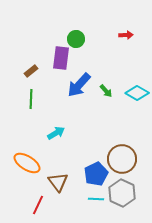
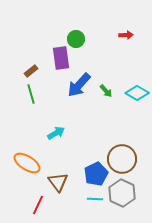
purple rectangle: rotated 15 degrees counterclockwise
green line: moved 5 px up; rotated 18 degrees counterclockwise
cyan line: moved 1 px left
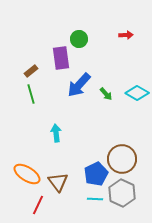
green circle: moved 3 px right
green arrow: moved 3 px down
cyan arrow: rotated 66 degrees counterclockwise
orange ellipse: moved 11 px down
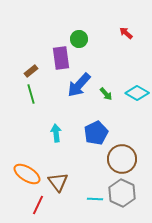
red arrow: moved 2 px up; rotated 136 degrees counterclockwise
blue pentagon: moved 41 px up
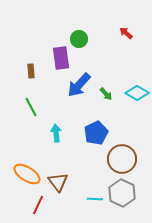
brown rectangle: rotated 56 degrees counterclockwise
green line: moved 13 px down; rotated 12 degrees counterclockwise
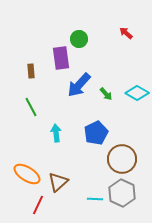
brown triangle: rotated 25 degrees clockwise
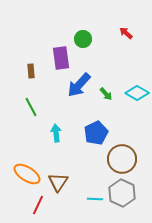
green circle: moved 4 px right
brown triangle: rotated 15 degrees counterclockwise
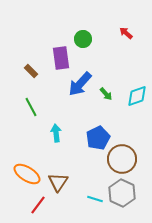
brown rectangle: rotated 40 degrees counterclockwise
blue arrow: moved 1 px right, 1 px up
cyan diamond: moved 3 px down; rotated 50 degrees counterclockwise
blue pentagon: moved 2 px right, 5 px down
cyan line: rotated 14 degrees clockwise
red line: rotated 12 degrees clockwise
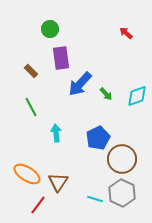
green circle: moved 33 px left, 10 px up
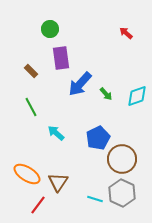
cyan arrow: rotated 42 degrees counterclockwise
